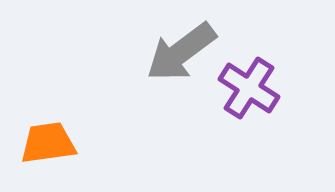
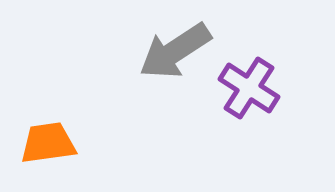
gray arrow: moved 6 px left, 1 px up; rotated 4 degrees clockwise
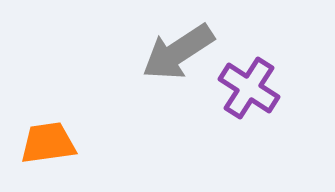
gray arrow: moved 3 px right, 1 px down
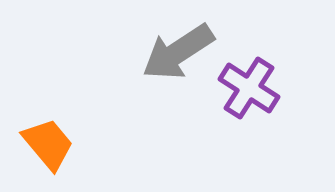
orange trapezoid: moved 1 px down; rotated 58 degrees clockwise
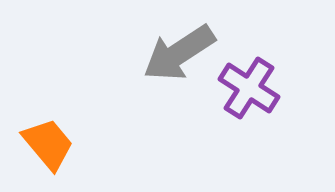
gray arrow: moved 1 px right, 1 px down
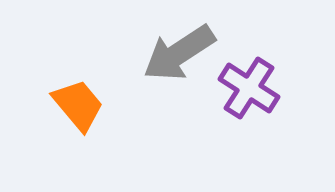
orange trapezoid: moved 30 px right, 39 px up
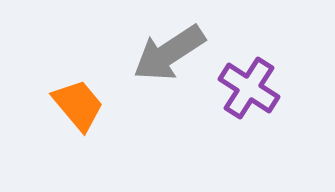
gray arrow: moved 10 px left
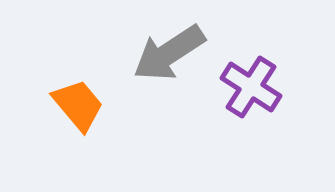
purple cross: moved 2 px right, 1 px up
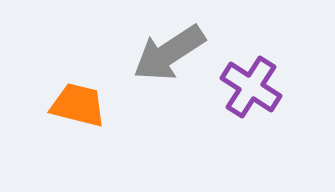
orange trapezoid: rotated 36 degrees counterclockwise
